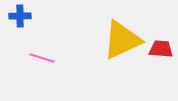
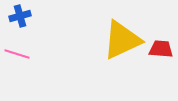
blue cross: rotated 15 degrees counterclockwise
pink line: moved 25 px left, 4 px up
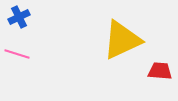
blue cross: moved 1 px left, 1 px down; rotated 10 degrees counterclockwise
red trapezoid: moved 1 px left, 22 px down
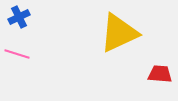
yellow triangle: moved 3 px left, 7 px up
red trapezoid: moved 3 px down
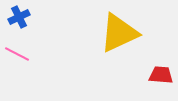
pink line: rotated 10 degrees clockwise
red trapezoid: moved 1 px right, 1 px down
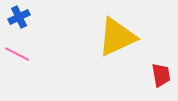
yellow triangle: moved 2 px left, 4 px down
red trapezoid: rotated 75 degrees clockwise
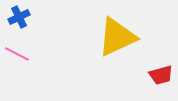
red trapezoid: rotated 85 degrees clockwise
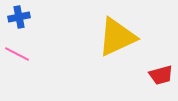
blue cross: rotated 15 degrees clockwise
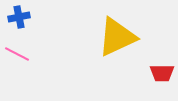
red trapezoid: moved 1 px right, 2 px up; rotated 15 degrees clockwise
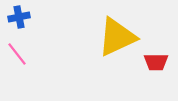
pink line: rotated 25 degrees clockwise
red trapezoid: moved 6 px left, 11 px up
